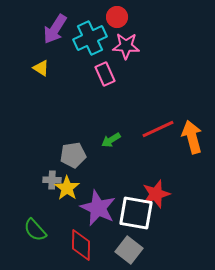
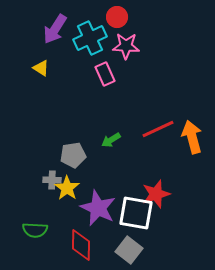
green semicircle: rotated 45 degrees counterclockwise
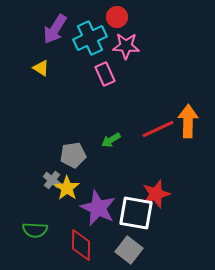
orange arrow: moved 4 px left, 16 px up; rotated 16 degrees clockwise
gray cross: rotated 36 degrees clockwise
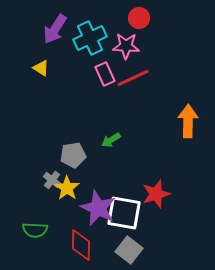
red circle: moved 22 px right, 1 px down
red line: moved 25 px left, 51 px up
white square: moved 12 px left
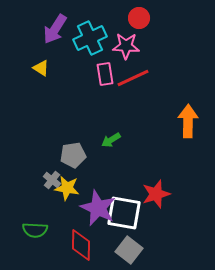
pink rectangle: rotated 15 degrees clockwise
yellow star: rotated 25 degrees counterclockwise
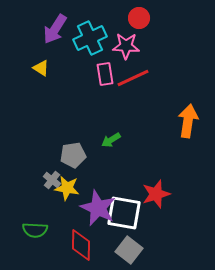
orange arrow: rotated 8 degrees clockwise
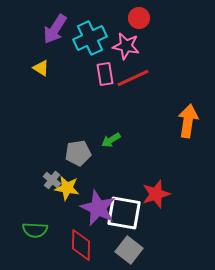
pink star: rotated 8 degrees clockwise
gray pentagon: moved 5 px right, 2 px up
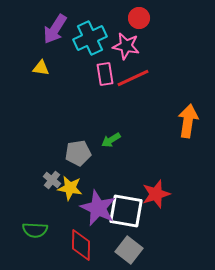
yellow triangle: rotated 24 degrees counterclockwise
yellow star: moved 3 px right
white square: moved 2 px right, 2 px up
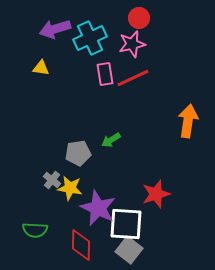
purple arrow: rotated 40 degrees clockwise
pink star: moved 6 px right, 2 px up; rotated 24 degrees counterclockwise
white square: moved 13 px down; rotated 6 degrees counterclockwise
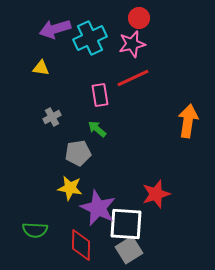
pink rectangle: moved 5 px left, 21 px down
green arrow: moved 14 px left, 11 px up; rotated 72 degrees clockwise
gray cross: moved 63 px up; rotated 24 degrees clockwise
gray square: rotated 20 degrees clockwise
